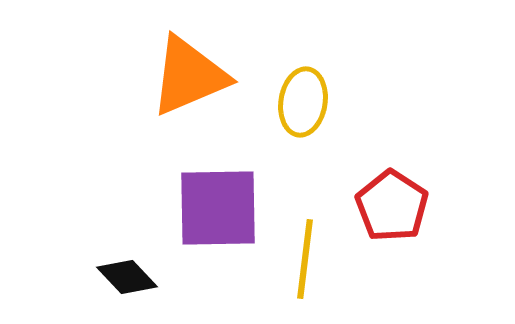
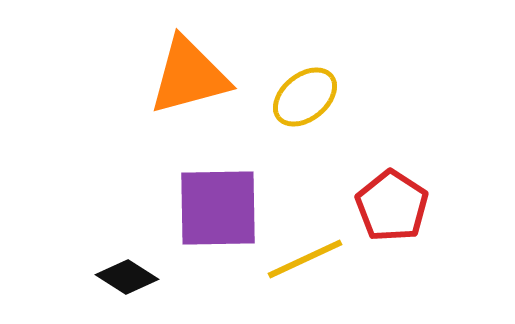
orange triangle: rotated 8 degrees clockwise
yellow ellipse: moved 2 px right, 5 px up; rotated 42 degrees clockwise
yellow line: rotated 58 degrees clockwise
black diamond: rotated 14 degrees counterclockwise
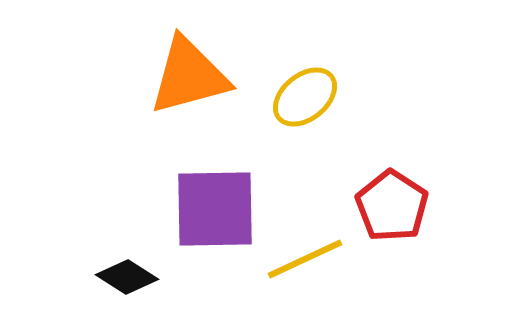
purple square: moved 3 px left, 1 px down
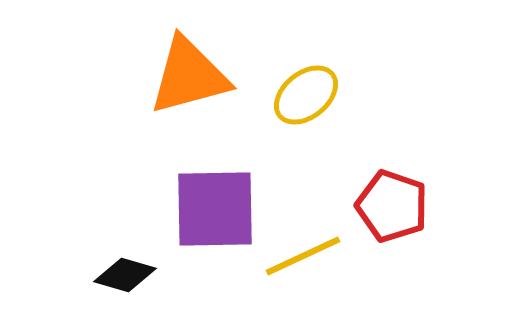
yellow ellipse: moved 1 px right, 2 px up
red pentagon: rotated 14 degrees counterclockwise
yellow line: moved 2 px left, 3 px up
black diamond: moved 2 px left, 2 px up; rotated 16 degrees counterclockwise
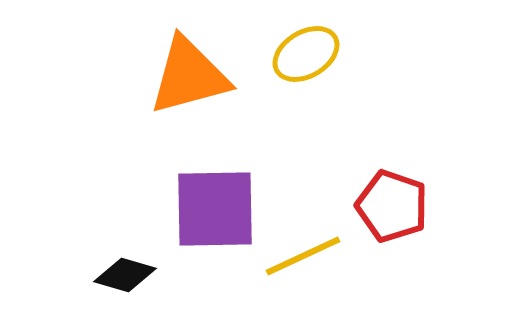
yellow ellipse: moved 41 px up; rotated 8 degrees clockwise
